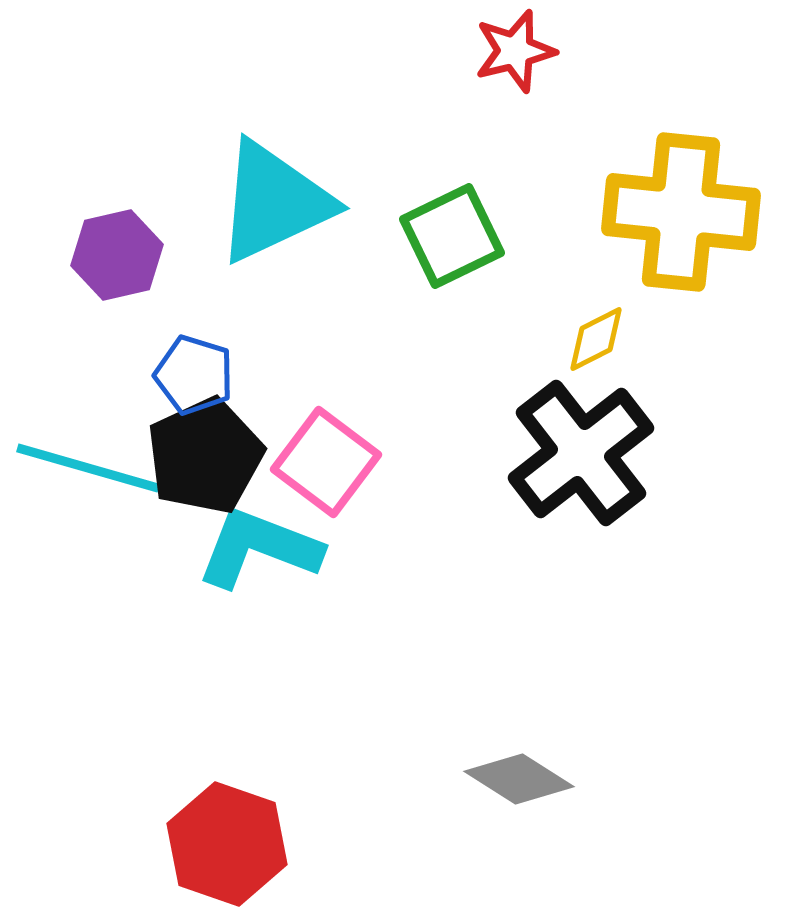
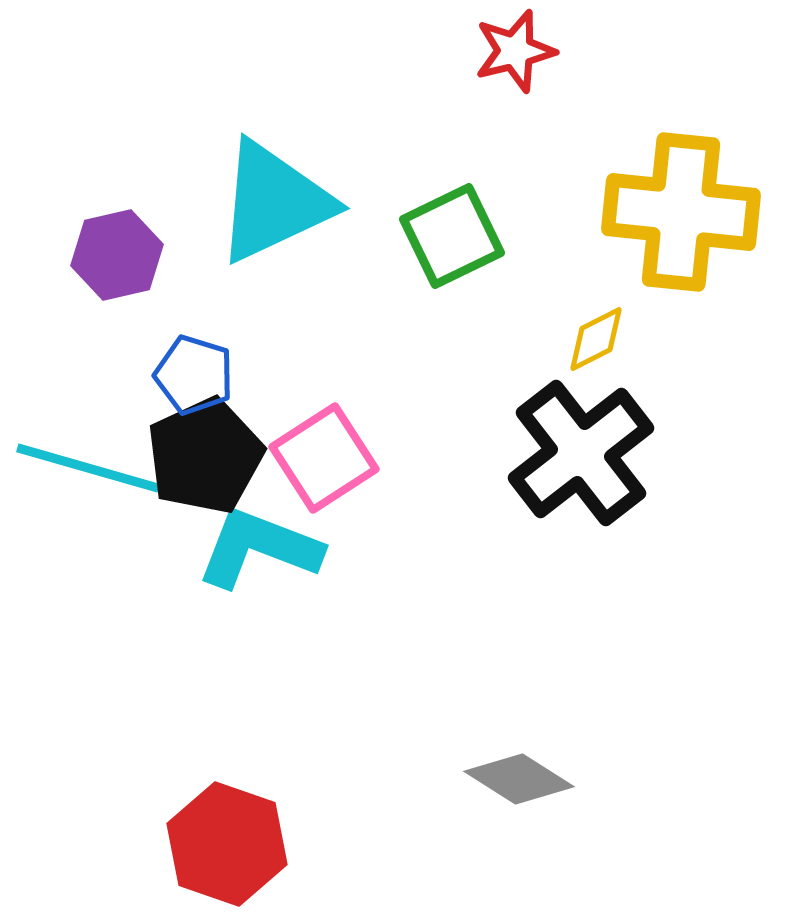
pink square: moved 2 px left, 4 px up; rotated 20 degrees clockwise
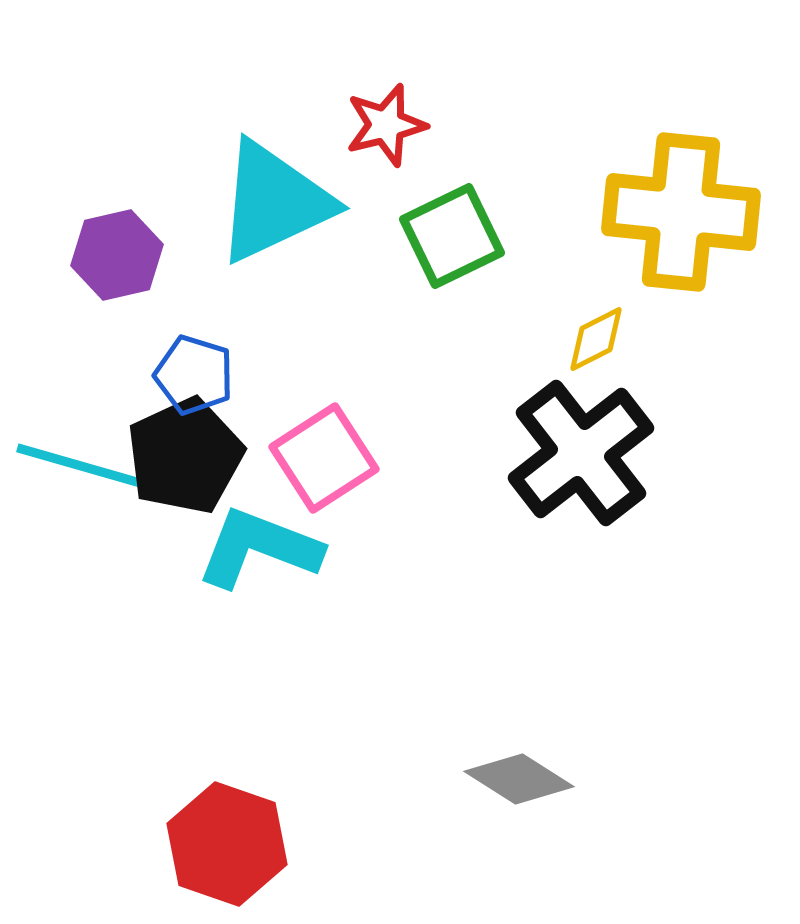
red star: moved 129 px left, 74 px down
black pentagon: moved 20 px left
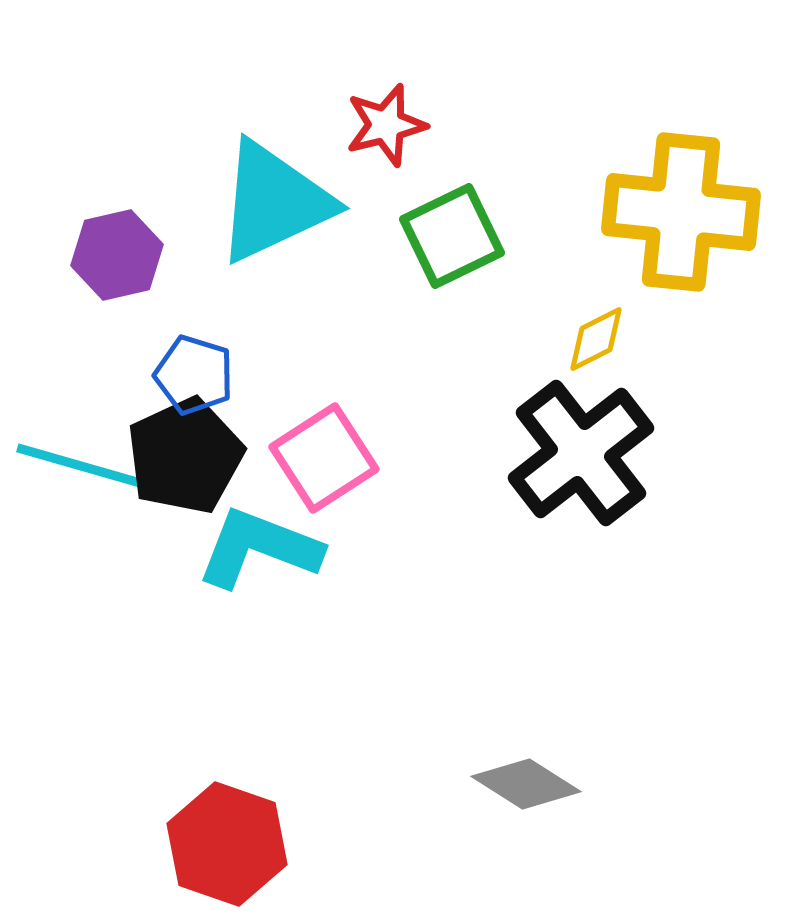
gray diamond: moved 7 px right, 5 px down
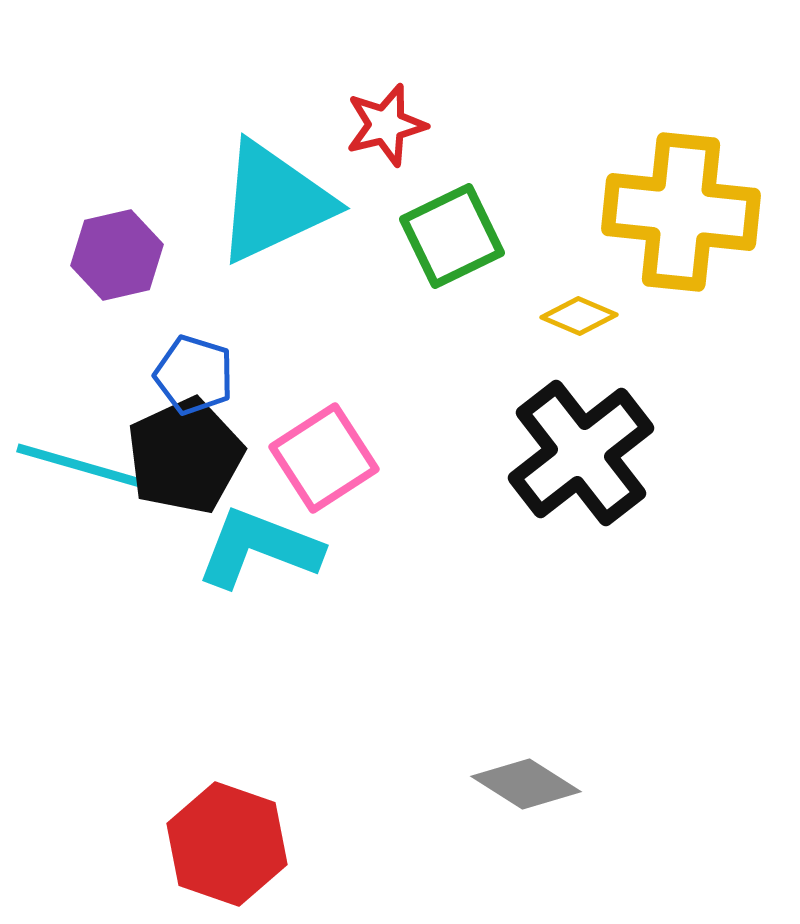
yellow diamond: moved 17 px left, 23 px up; rotated 50 degrees clockwise
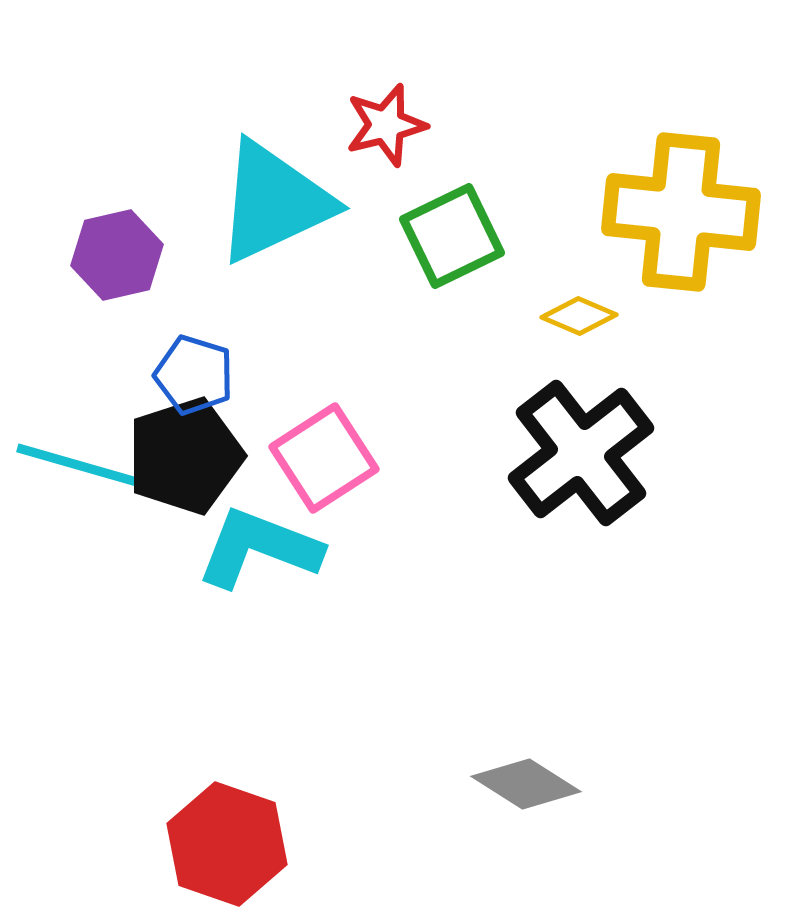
black pentagon: rotated 7 degrees clockwise
